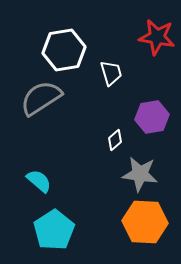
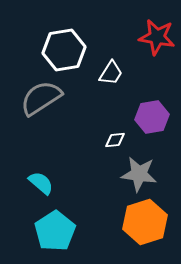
white trapezoid: rotated 48 degrees clockwise
white diamond: rotated 35 degrees clockwise
gray star: moved 1 px left
cyan semicircle: moved 2 px right, 2 px down
orange hexagon: rotated 21 degrees counterclockwise
cyan pentagon: moved 1 px right, 1 px down
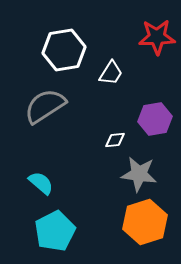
red star: rotated 12 degrees counterclockwise
gray semicircle: moved 4 px right, 8 px down
purple hexagon: moved 3 px right, 2 px down
cyan pentagon: rotated 6 degrees clockwise
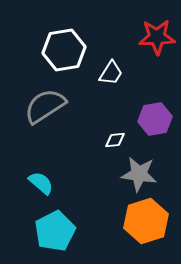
orange hexagon: moved 1 px right, 1 px up
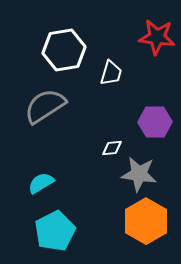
red star: rotated 9 degrees clockwise
white trapezoid: rotated 16 degrees counterclockwise
purple hexagon: moved 3 px down; rotated 8 degrees clockwise
white diamond: moved 3 px left, 8 px down
cyan semicircle: rotated 72 degrees counterclockwise
orange hexagon: rotated 12 degrees counterclockwise
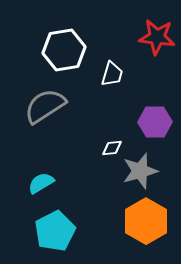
white trapezoid: moved 1 px right, 1 px down
gray star: moved 1 px right, 3 px up; rotated 24 degrees counterclockwise
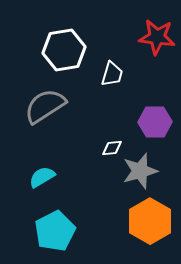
cyan semicircle: moved 1 px right, 6 px up
orange hexagon: moved 4 px right
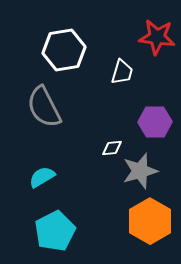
white trapezoid: moved 10 px right, 2 px up
gray semicircle: moved 1 px left, 1 px down; rotated 84 degrees counterclockwise
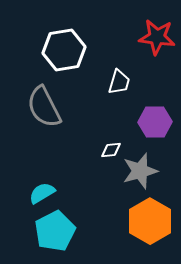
white trapezoid: moved 3 px left, 10 px down
white diamond: moved 1 px left, 2 px down
cyan semicircle: moved 16 px down
